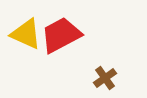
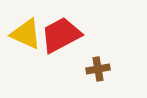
brown cross: moved 7 px left, 9 px up; rotated 25 degrees clockwise
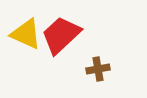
red trapezoid: rotated 15 degrees counterclockwise
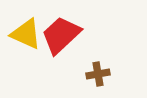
brown cross: moved 5 px down
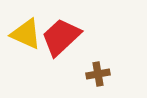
red trapezoid: moved 2 px down
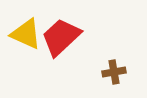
brown cross: moved 16 px right, 2 px up
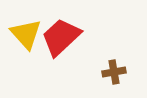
yellow triangle: rotated 24 degrees clockwise
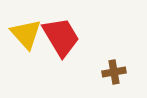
red trapezoid: rotated 102 degrees clockwise
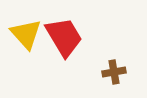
red trapezoid: moved 3 px right
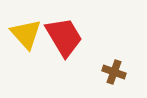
brown cross: rotated 30 degrees clockwise
